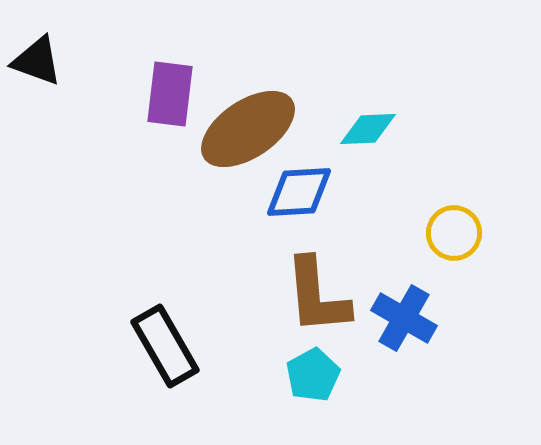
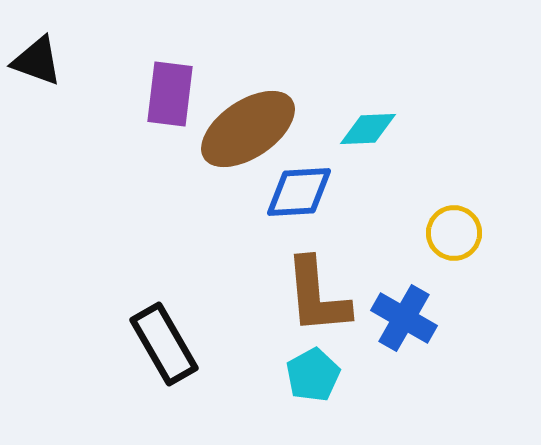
black rectangle: moved 1 px left, 2 px up
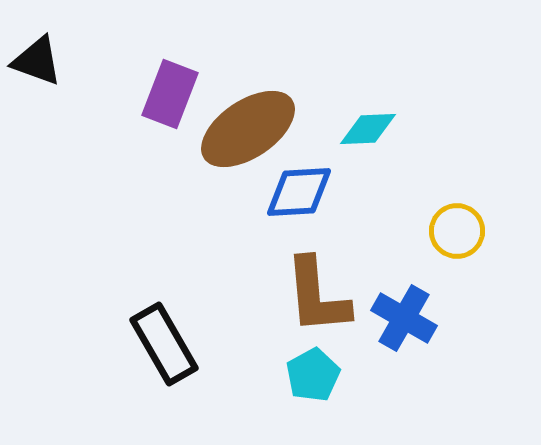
purple rectangle: rotated 14 degrees clockwise
yellow circle: moved 3 px right, 2 px up
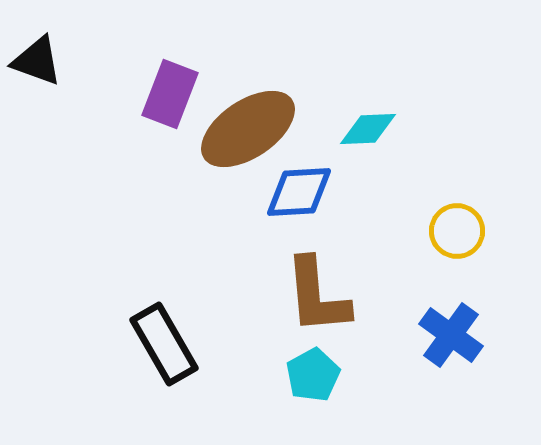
blue cross: moved 47 px right, 17 px down; rotated 6 degrees clockwise
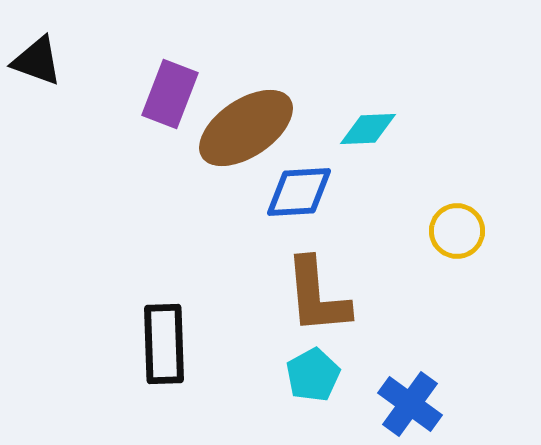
brown ellipse: moved 2 px left, 1 px up
blue cross: moved 41 px left, 69 px down
black rectangle: rotated 28 degrees clockwise
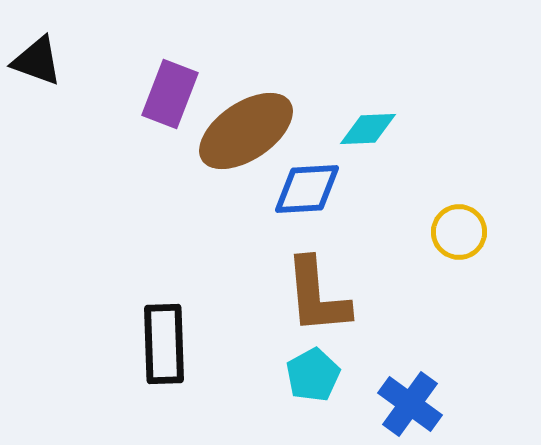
brown ellipse: moved 3 px down
blue diamond: moved 8 px right, 3 px up
yellow circle: moved 2 px right, 1 px down
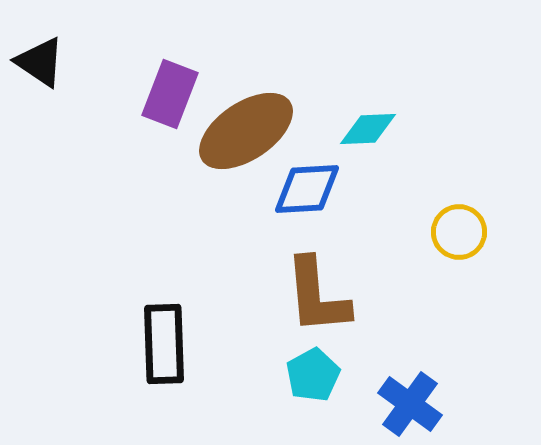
black triangle: moved 3 px right, 1 px down; rotated 14 degrees clockwise
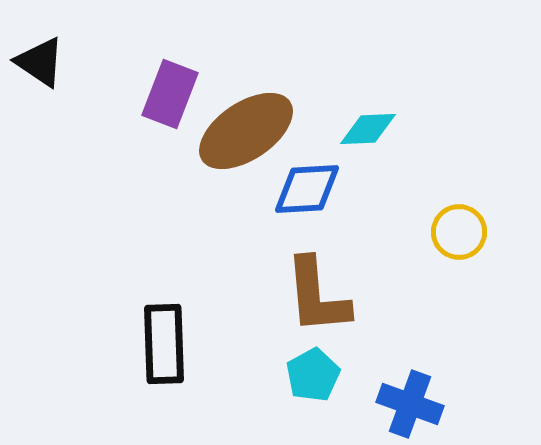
blue cross: rotated 16 degrees counterclockwise
